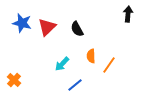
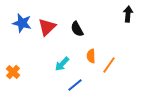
orange cross: moved 1 px left, 8 px up
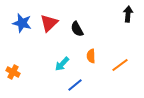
red triangle: moved 2 px right, 4 px up
orange line: moved 11 px right; rotated 18 degrees clockwise
orange cross: rotated 16 degrees counterclockwise
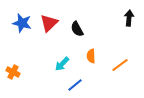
black arrow: moved 1 px right, 4 px down
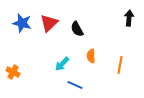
orange line: rotated 42 degrees counterclockwise
blue line: rotated 63 degrees clockwise
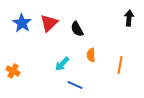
blue star: rotated 18 degrees clockwise
orange semicircle: moved 1 px up
orange cross: moved 1 px up
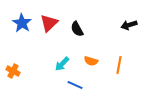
black arrow: moved 7 px down; rotated 112 degrees counterclockwise
orange semicircle: moved 6 px down; rotated 72 degrees counterclockwise
orange line: moved 1 px left
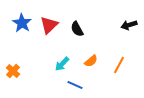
red triangle: moved 2 px down
orange semicircle: rotated 56 degrees counterclockwise
orange line: rotated 18 degrees clockwise
orange cross: rotated 16 degrees clockwise
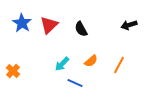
black semicircle: moved 4 px right
blue line: moved 2 px up
